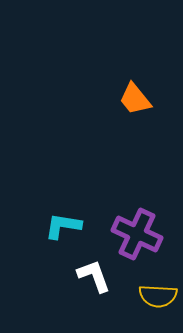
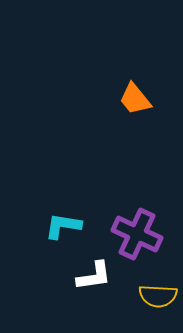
white L-shape: rotated 102 degrees clockwise
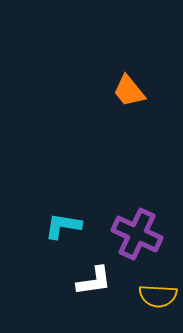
orange trapezoid: moved 6 px left, 8 px up
white L-shape: moved 5 px down
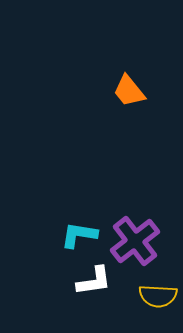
cyan L-shape: moved 16 px right, 9 px down
purple cross: moved 2 px left, 7 px down; rotated 27 degrees clockwise
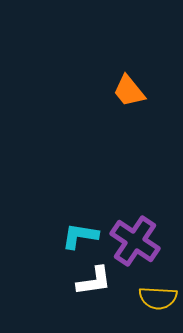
cyan L-shape: moved 1 px right, 1 px down
purple cross: rotated 18 degrees counterclockwise
yellow semicircle: moved 2 px down
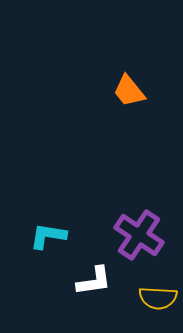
cyan L-shape: moved 32 px left
purple cross: moved 4 px right, 6 px up
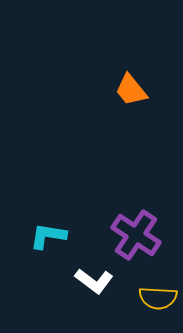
orange trapezoid: moved 2 px right, 1 px up
purple cross: moved 3 px left
white L-shape: rotated 45 degrees clockwise
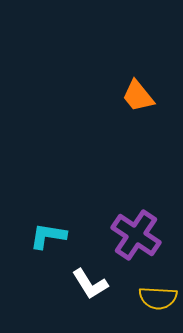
orange trapezoid: moved 7 px right, 6 px down
white L-shape: moved 4 px left, 3 px down; rotated 21 degrees clockwise
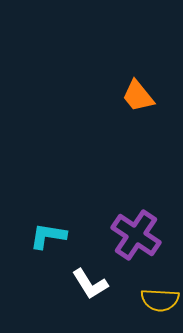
yellow semicircle: moved 2 px right, 2 px down
